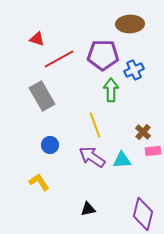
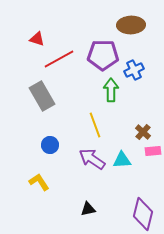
brown ellipse: moved 1 px right, 1 px down
purple arrow: moved 2 px down
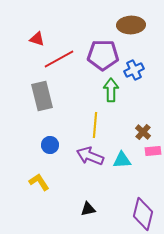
gray rectangle: rotated 16 degrees clockwise
yellow line: rotated 25 degrees clockwise
purple arrow: moved 2 px left, 3 px up; rotated 12 degrees counterclockwise
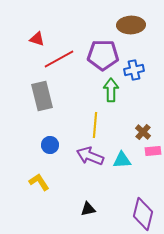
blue cross: rotated 12 degrees clockwise
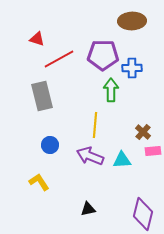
brown ellipse: moved 1 px right, 4 px up
blue cross: moved 2 px left, 2 px up; rotated 12 degrees clockwise
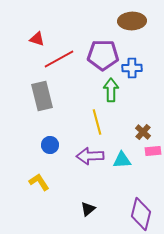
yellow line: moved 2 px right, 3 px up; rotated 20 degrees counterclockwise
purple arrow: rotated 24 degrees counterclockwise
black triangle: rotated 28 degrees counterclockwise
purple diamond: moved 2 px left
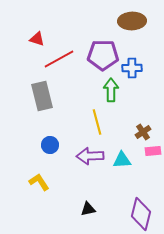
brown cross: rotated 14 degrees clockwise
black triangle: rotated 28 degrees clockwise
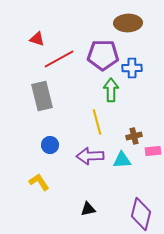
brown ellipse: moved 4 px left, 2 px down
brown cross: moved 9 px left, 4 px down; rotated 21 degrees clockwise
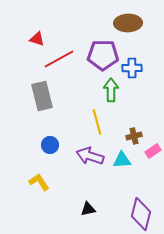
pink rectangle: rotated 28 degrees counterclockwise
purple arrow: rotated 20 degrees clockwise
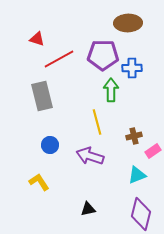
cyan triangle: moved 15 px right, 15 px down; rotated 18 degrees counterclockwise
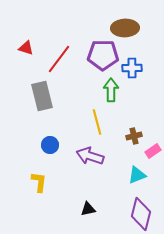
brown ellipse: moved 3 px left, 5 px down
red triangle: moved 11 px left, 9 px down
red line: rotated 24 degrees counterclockwise
yellow L-shape: rotated 40 degrees clockwise
